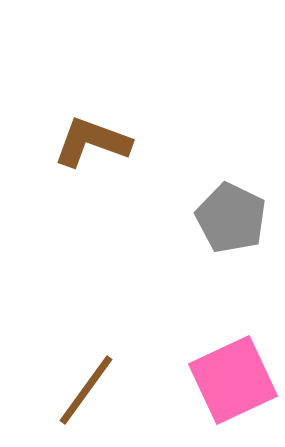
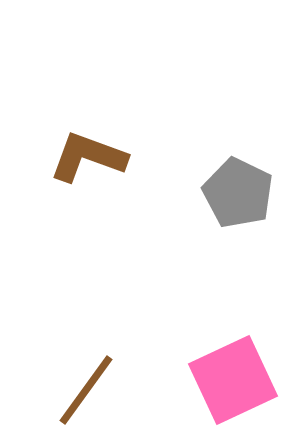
brown L-shape: moved 4 px left, 15 px down
gray pentagon: moved 7 px right, 25 px up
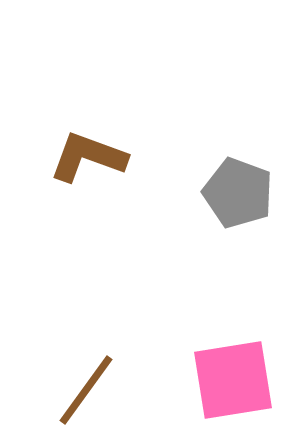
gray pentagon: rotated 6 degrees counterclockwise
pink square: rotated 16 degrees clockwise
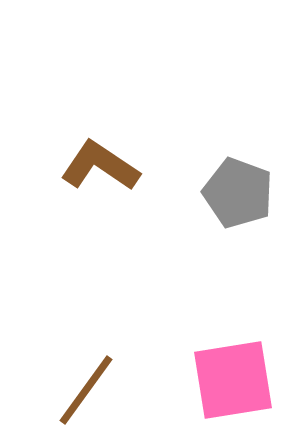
brown L-shape: moved 12 px right, 9 px down; rotated 14 degrees clockwise
